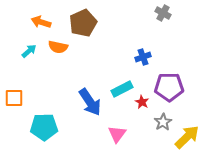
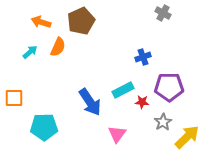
brown pentagon: moved 2 px left, 2 px up
orange semicircle: rotated 78 degrees counterclockwise
cyan arrow: moved 1 px right, 1 px down
cyan rectangle: moved 1 px right, 1 px down
red star: rotated 24 degrees counterclockwise
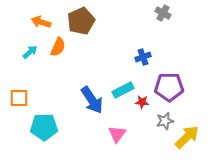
orange square: moved 5 px right
blue arrow: moved 2 px right, 2 px up
gray star: moved 2 px right, 1 px up; rotated 18 degrees clockwise
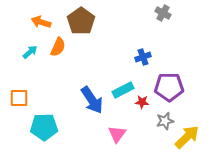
brown pentagon: rotated 12 degrees counterclockwise
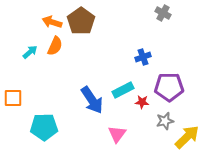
orange arrow: moved 11 px right
orange semicircle: moved 3 px left, 1 px up
orange square: moved 6 px left
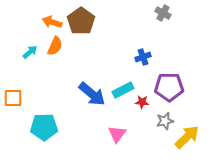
blue arrow: moved 6 px up; rotated 16 degrees counterclockwise
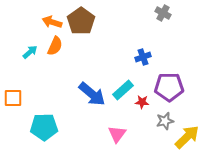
cyan rectangle: rotated 15 degrees counterclockwise
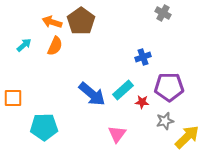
cyan arrow: moved 6 px left, 7 px up
